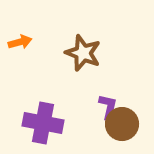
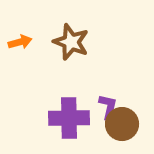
brown star: moved 12 px left, 11 px up
purple cross: moved 26 px right, 5 px up; rotated 12 degrees counterclockwise
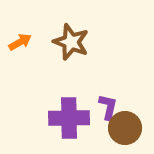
orange arrow: rotated 15 degrees counterclockwise
brown circle: moved 3 px right, 4 px down
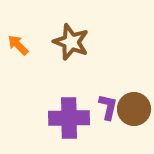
orange arrow: moved 2 px left, 3 px down; rotated 105 degrees counterclockwise
brown circle: moved 9 px right, 19 px up
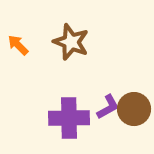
purple L-shape: rotated 48 degrees clockwise
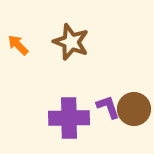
purple L-shape: rotated 80 degrees counterclockwise
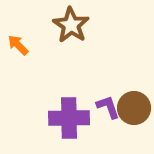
brown star: moved 17 px up; rotated 12 degrees clockwise
brown circle: moved 1 px up
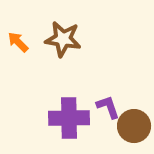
brown star: moved 8 px left, 14 px down; rotated 24 degrees counterclockwise
orange arrow: moved 3 px up
brown circle: moved 18 px down
